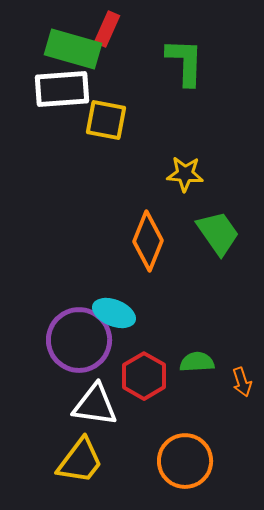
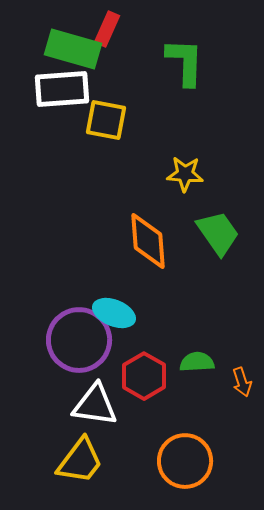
orange diamond: rotated 26 degrees counterclockwise
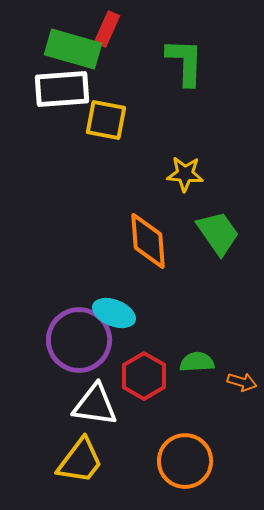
orange arrow: rotated 56 degrees counterclockwise
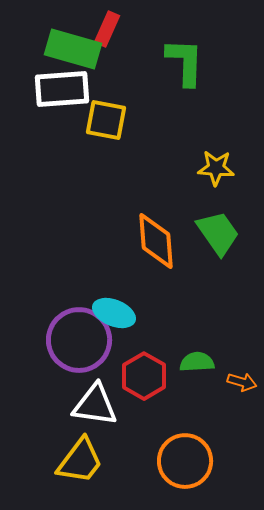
yellow star: moved 31 px right, 6 px up
orange diamond: moved 8 px right
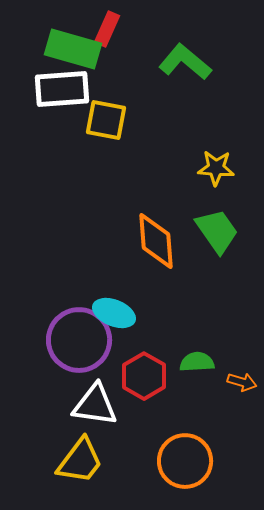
green L-shape: rotated 52 degrees counterclockwise
green trapezoid: moved 1 px left, 2 px up
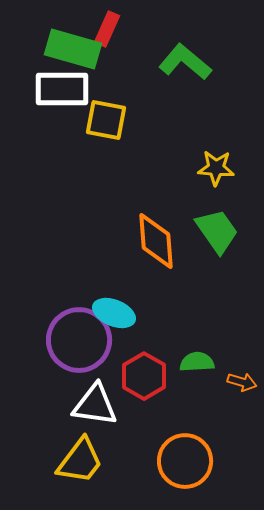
white rectangle: rotated 4 degrees clockwise
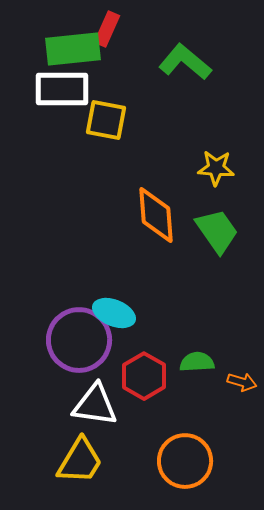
green rectangle: rotated 22 degrees counterclockwise
orange diamond: moved 26 px up
yellow trapezoid: rotated 6 degrees counterclockwise
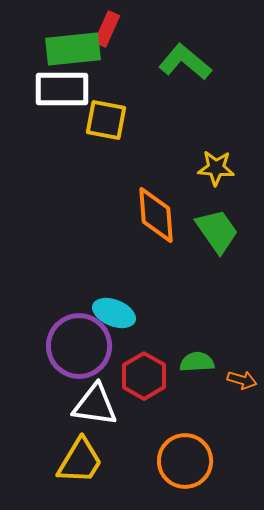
purple circle: moved 6 px down
orange arrow: moved 2 px up
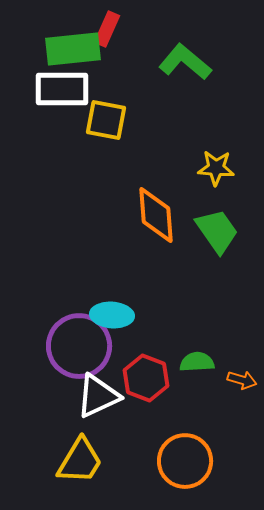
cyan ellipse: moved 2 px left, 2 px down; rotated 18 degrees counterclockwise
red hexagon: moved 2 px right, 2 px down; rotated 9 degrees counterclockwise
white triangle: moved 3 px right, 9 px up; rotated 33 degrees counterclockwise
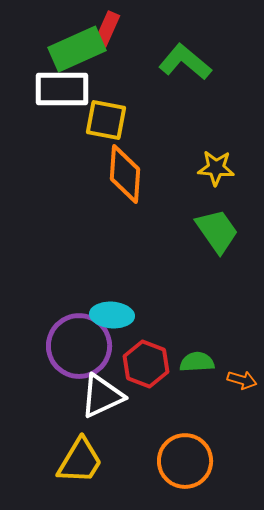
green rectangle: moved 4 px right; rotated 18 degrees counterclockwise
orange diamond: moved 31 px left, 41 px up; rotated 8 degrees clockwise
red hexagon: moved 14 px up
white triangle: moved 4 px right
